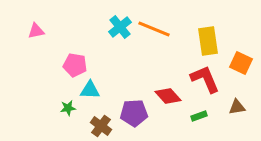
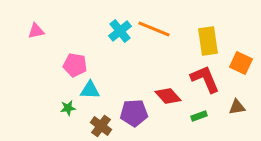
cyan cross: moved 4 px down
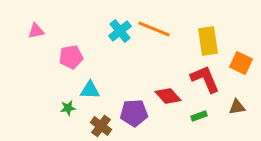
pink pentagon: moved 4 px left, 8 px up; rotated 20 degrees counterclockwise
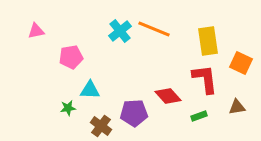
red L-shape: rotated 16 degrees clockwise
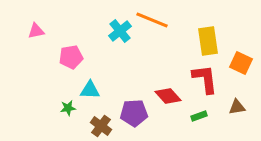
orange line: moved 2 px left, 9 px up
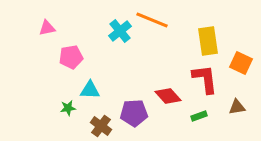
pink triangle: moved 11 px right, 3 px up
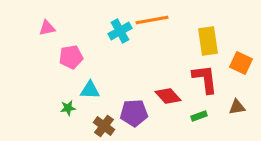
orange line: rotated 32 degrees counterclockwise
cyan cross: rotated 10 degrees clockwise
brown cross: moved 3 px right
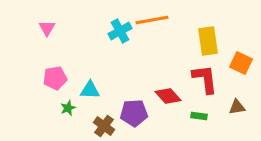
pink triangle: rotated 48 degrees counterclockwise
pink pentagon: moved 16 px left, 21 px down
green star: rotated 14 degrees counterclockwise
green rectangle: rotated 28 degrees clockwise
